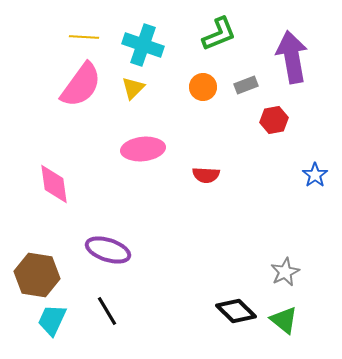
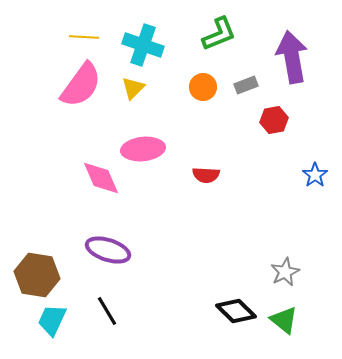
pink diamond: moved 47 px right, 6 px up; rotated 15 degrees counterclockwise
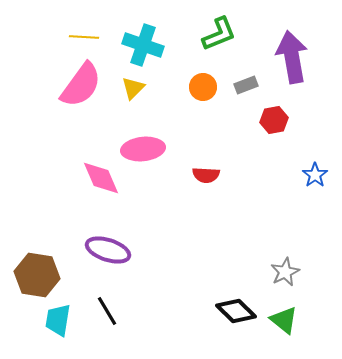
cyan trapezoid: moved 6 px right; rotated 16 degrees counterclockwise
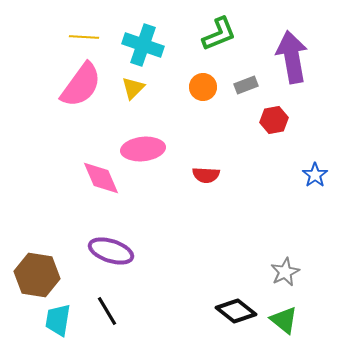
purple ellipse: moved 3 px right, 1 px down
black diamond: rotated 6 degrees counterclockwise
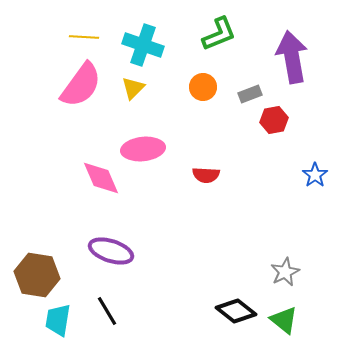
gray rectangle: moved 4 px right, 9 px down
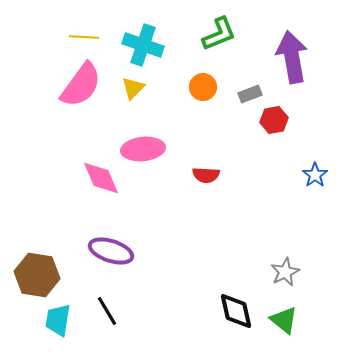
black diamond: rotated 39 degrees clockwise
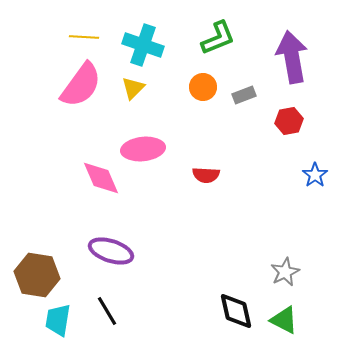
green L-shape: moved 1 px left, 4 px down
gray rectangle: moved 6 px left, 1 px down
red hexagon: moved 15 px right, 1 px down
green triangle: rotated 12 degrees counterclockwise
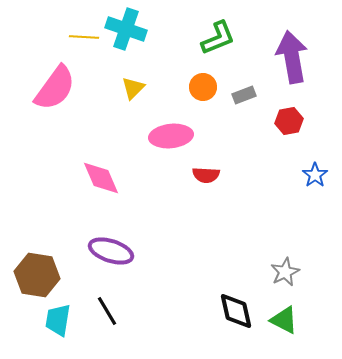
cyan cross: moved 17 px left, 16 px up
pink semicircle: moved 26 px left, 3 px down
pink ellipse: moved 28 px right, 13 px up
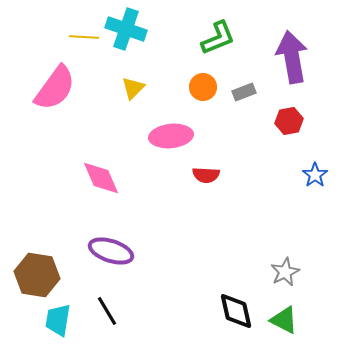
gray rectangle: moved 3 px up
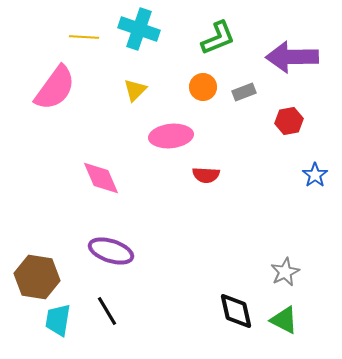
cyan cross: moved 13 px right
purple arrow: rotated 81 degrees counterclockwise
yellow triangle: moved 2 px right, 2 px down
brown hexagon: moved 2 px down
